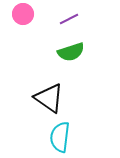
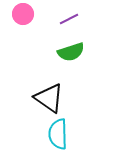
cyan semicircle: moved 2 px left, 3 px up; rotated 8 degrees counterclockwise
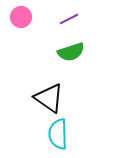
pink circle: moved 2 px left, 3 px down
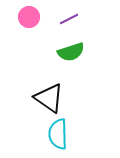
pink circle: moved 8 px right
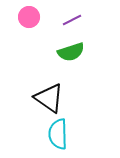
purple line: moved 3 px right, 1 px down
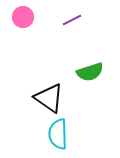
pink circle: moved 6 px left
green semicircle: moved 19 px right, 20 px down
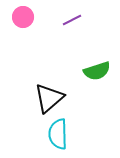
green semicircle: moved 7 px right, 1 px up
black triangle: rotated 44 degrees clockwise
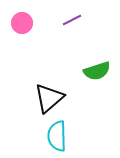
pink circle: moved 1 px left, 6 px down
cyan semicircle: moved 1 px left, 2 px down
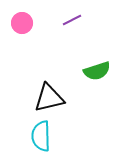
black triangle: rotated 28 degrees clockwise
cyan semicircle: moved 16 px left
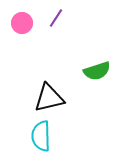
purple line: moved 16 px left, 2 px up; rotated 30 degrees counterclockwise
